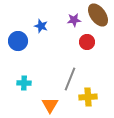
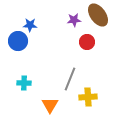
blue star: moved 11 px left, 1 px up; rotated 16 degrees counterclockwise
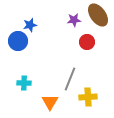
blue star: rotated 16 degrees counterclockwise
orange triangle: moved 3 px up
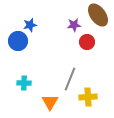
purple star: moved 5 px down
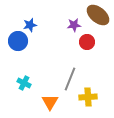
brown ellipse: rotated 15 degrees counterclockwise
cyan cross: rotated 24 degrees clockwise
